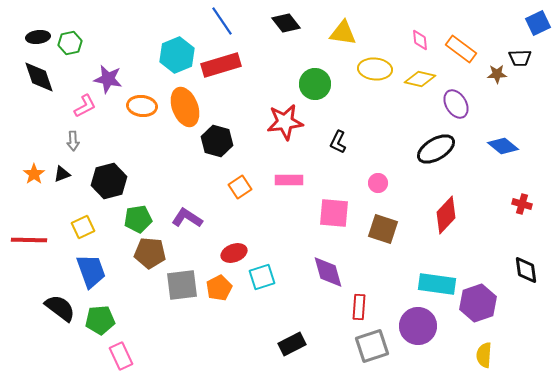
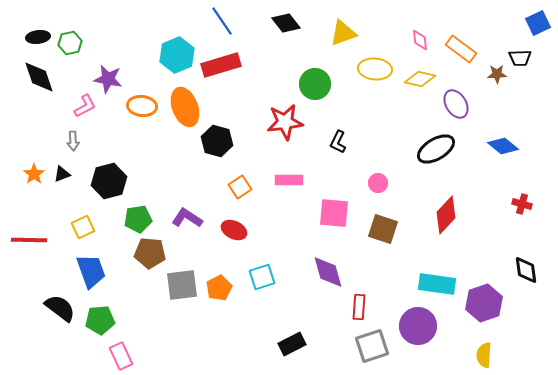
yellow triangle at (343, 33): rotated 28 degrees counterclockwise
red ellipse at (234, 253): moved 23 px up; rotated 45 degrees clockwise
purple hexagon at (478, 303): moved 6 px right
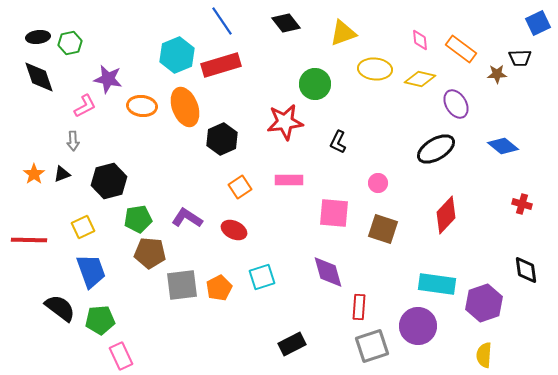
black hexagon at (217, 141): moved 5 px right, 2 px up; rotated 20 degrees clockwise
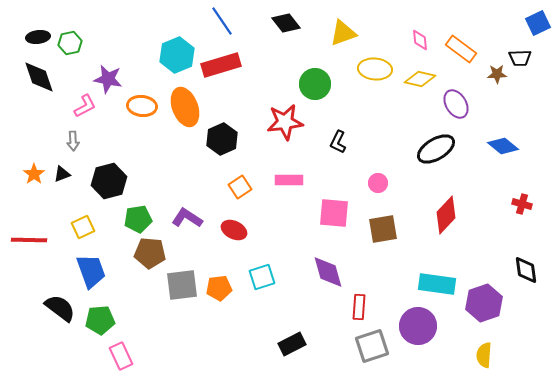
brown square at (383, 229): rotated 28 degrees counterclockwise
orange pentagon at (219, 288): rotated 20 degrees clockwise
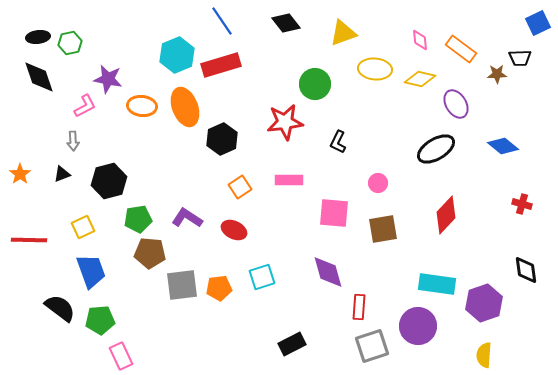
orange star at (34, 174): moved 14 px left
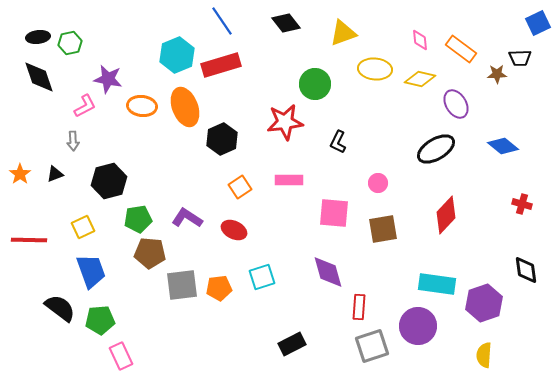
black triangle at (62, 174): moved 7 px left
